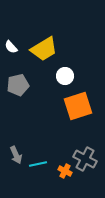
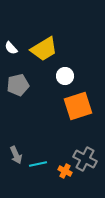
white semicircle: moved 1 px down
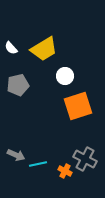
gray arrow: rotated 42 degrees counterclockwise
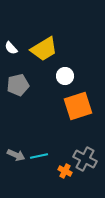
cyan line: moved 1 px right, 8 px up
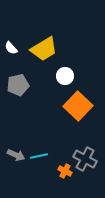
orange square: rotated 28 degrees counterclockwise
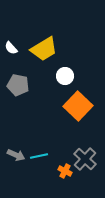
gray pentagon: rotated 25 degrees clockwise
gray cross: rotated 15 degrees clockwise
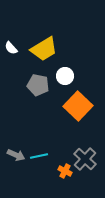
gray pentagon: moved 20 px right
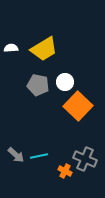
white semicircle: rotated 128 degrees clockwise
white circle: moved 6 px down
gray arrow: rotated 18 degrees clockwise
gray cross: rotated 20 degrees counterclockwise
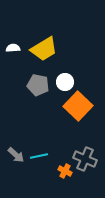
white semicircle: moved 2 px right
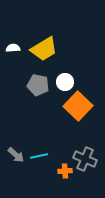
orange cross: rotated 32 degrees counterclockwise
